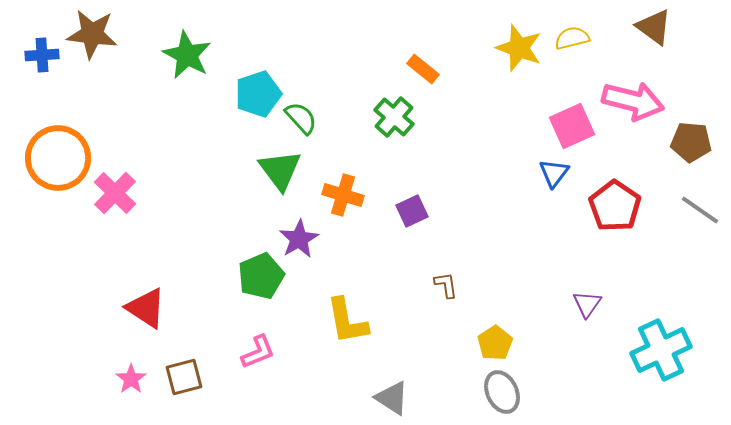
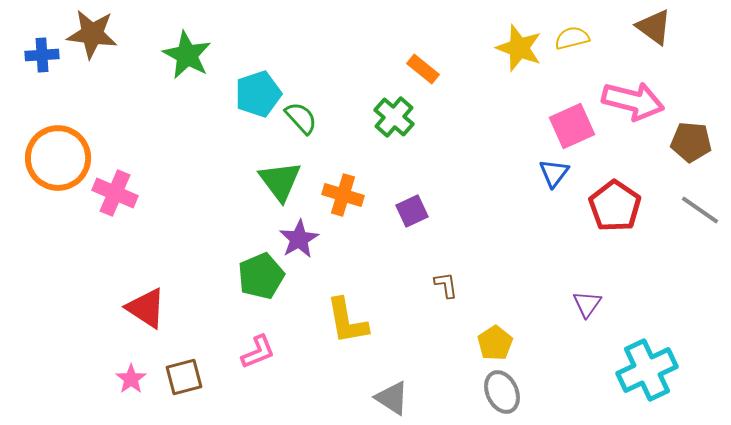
green triangle: moved 11 px down
pink cross: rotated 21 degrees counterclockwise
cyan cross: moved 14 px left, 20 px down
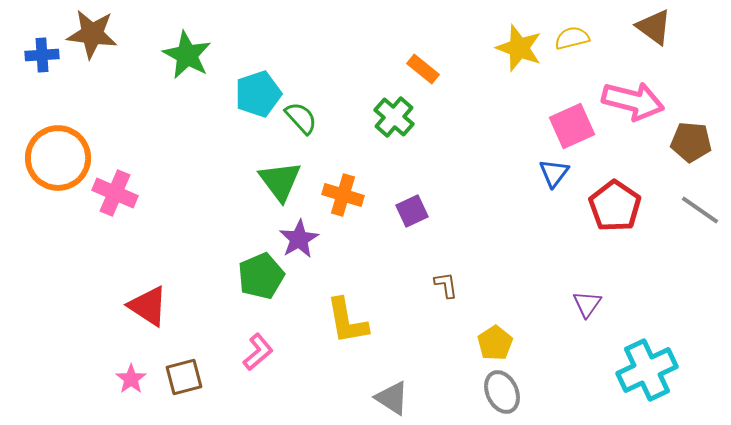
red triangle: moved 2 px right, 2 px up
pink L-shape: rotated 18 degrees counterclockwise
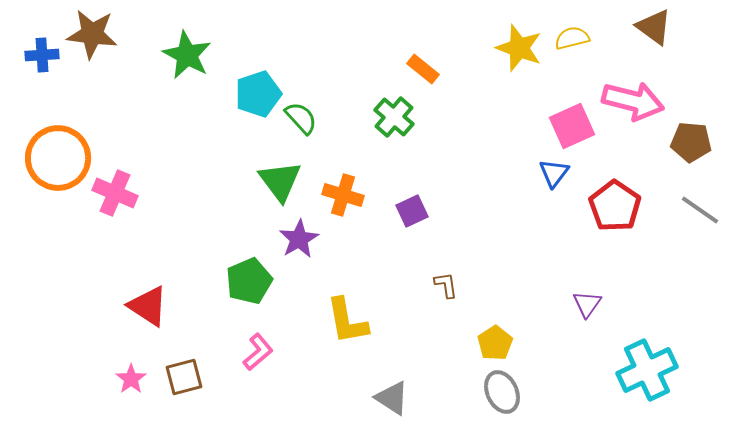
green pentagon: moved 12 px left, 5 px down
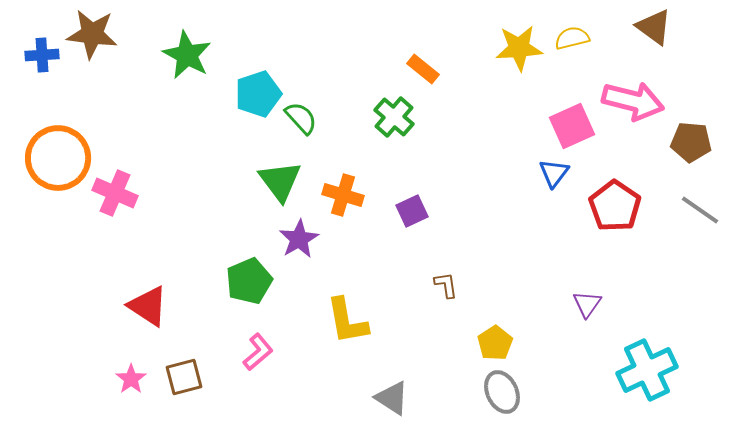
yellow star: rotated 24 degrees counterclockwise
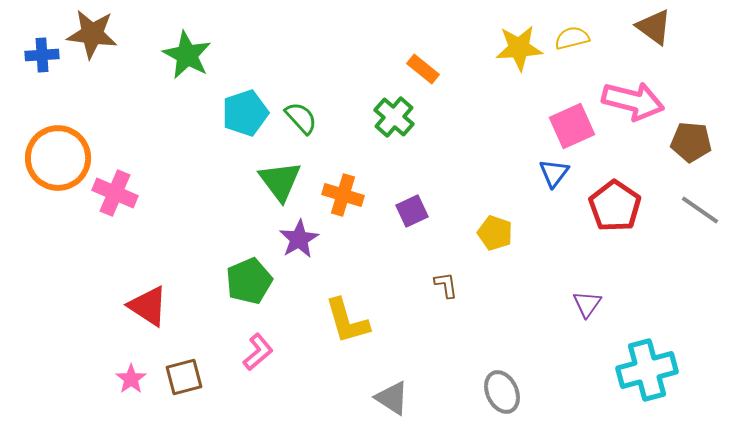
cyan pentagon: moved 13 px left, 19 px down
yellow L-shape: rotated 6 degrees counterclockwise
yellow pentagon: moved 110 px up; rotated 20 degrees counterclockwise
cyan cross: rotated 10 degrees clockwise
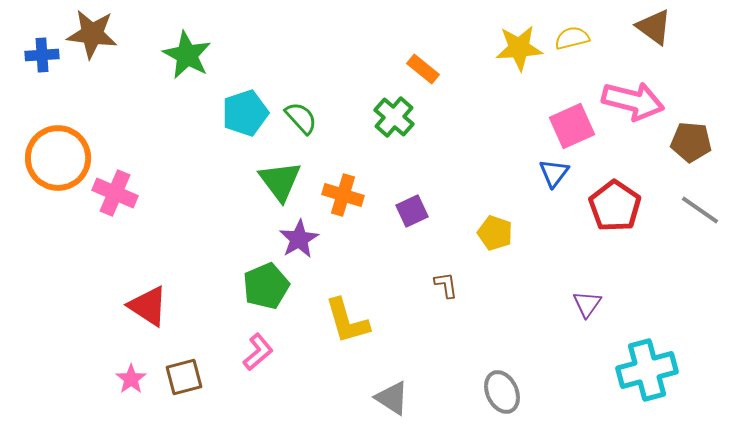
green pentagon: moved 17 px right, 5 px down
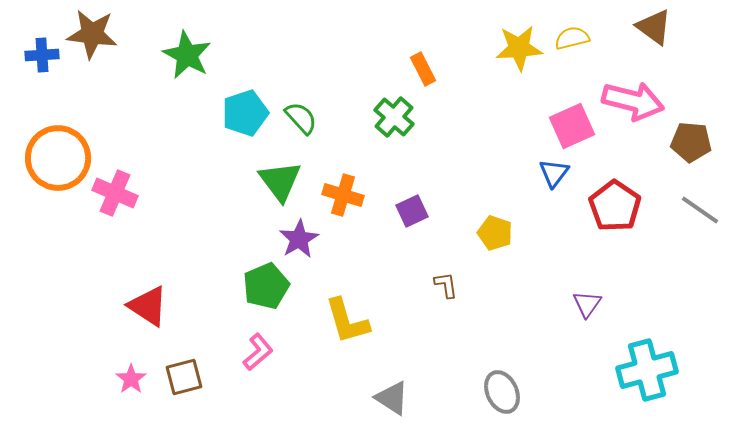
orange rectangle: rotated 24 degrees clockwise
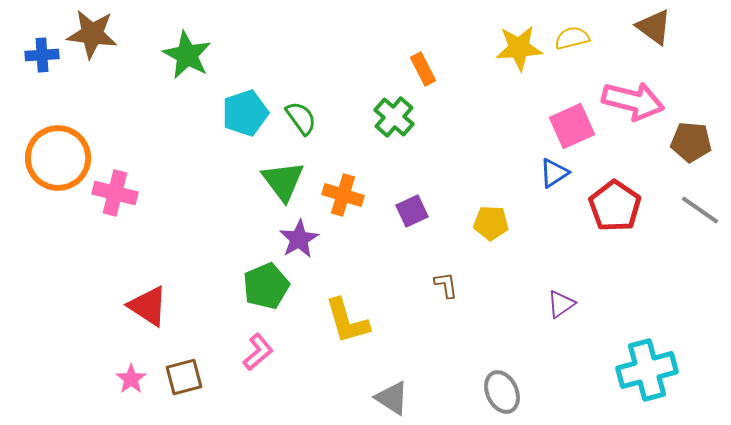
green semicircle: rotated 6 degrees clockwise
blue triangle: rotated 20 degrees clockwise
green triangle: moved 3 px right
pink cross: rotated 9 degrees counterclockwise
yellow pentagon: moved 4 px left, 10 px up; rotated 16 degrees counterclockwise
purple triangle: moved 26 px left; rotated 20 degrees clockwise
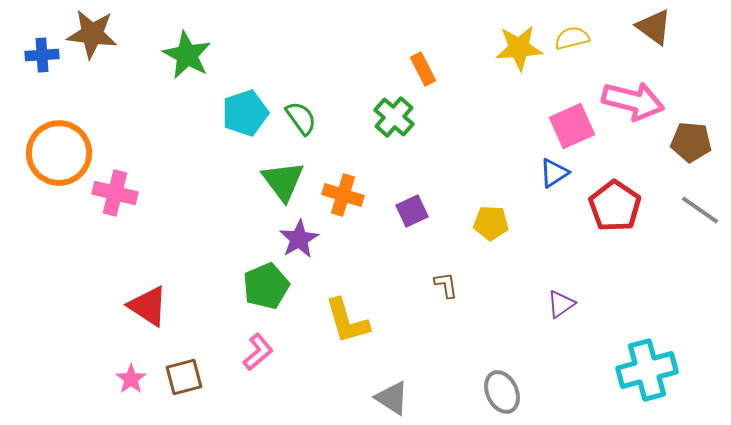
orange circle: moved 1 px right, 5 px up
